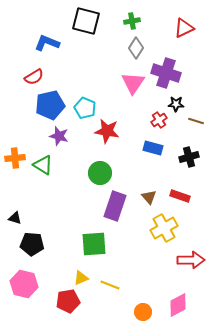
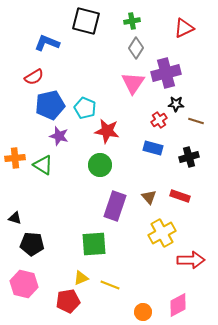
purple cross: rotated 32 degrees counterclockwise
green circle: moved 8 px up
yellow cross: moved 2 px left, 5 px down
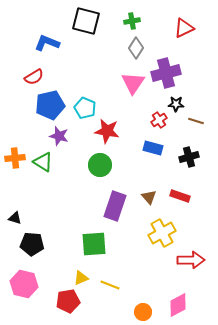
green triangle: moved 3 px up
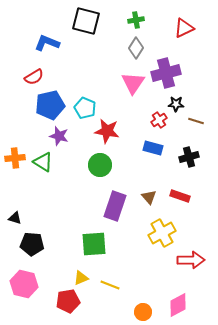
green cross: moved 4 px right, 1 px up
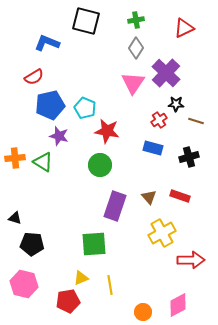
purple cross: rotated 32 degrees counterclockwise
yellow line: rotated 60 degrees clockwise
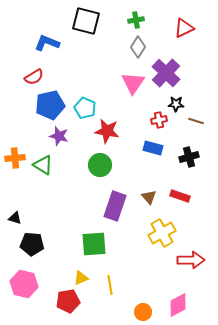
gray diamond: moved 2 px right, 1 px up
red cross: rotated 21 degrees clockwise
green triangle: moved 3 px down
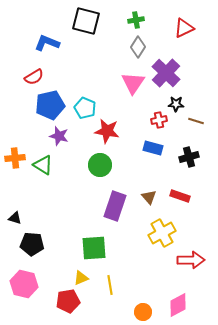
green square: moved 4 px down
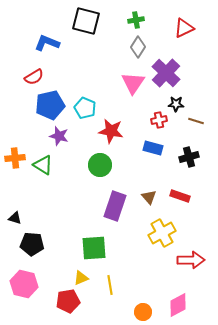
red star: moved 4 px right
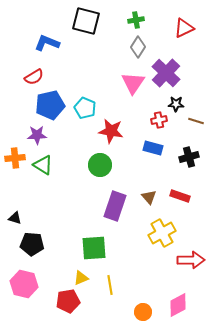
purple star: moved 22 px left, 1 px up; rotated 18 degrees counterclockwise
